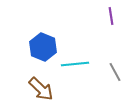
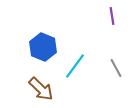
purple line: moved 1 px right
cyan line: moved 2 px down; rotated 48 degrees counterclockwise
gray line: moved 1 px right, 4 px up
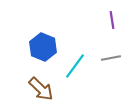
purple line: moved 4 px down
gray line: moved 5 px left, 10 px up; rotated 72 degrees counterclockwise
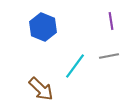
purple line: moved 1 px left, 1 px down
blue hexagon: moved 20 px up
gray line: moved 2 px left, 2 px up
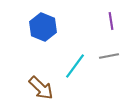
brown arrow: moved 1 px up
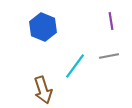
brown arrow: moved 2 px right, 2 px down; rotated 28 degrees clockwise
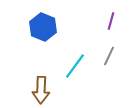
purple line: rotated 24 degrees clockwise
gray line: rotated 54 degrees counterclockwise
brown arrow: moved 2 px left; rotated 20 degrees clockwise
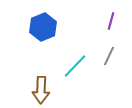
blue hexagon: rotated 16 degrees clockwise
cyan line: rotated 8 degrees clockwise
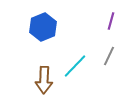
brown arrow: moved 3 px right, 10 px up
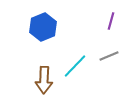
gray line: rotated 42 degrees clockwise
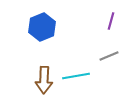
blue hexagon: moved 1 px left
cyan line: moved 1 px right, 10 px down; rotated 36 degrees clockwise
